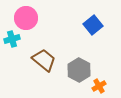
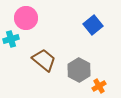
cyan cross: moved 1 px left
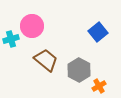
pink circle: moved 6 px right, 8 px down
blue square: moved 5 px right, 7 px down
brown trapezoid: moved 2 px right
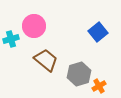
pink circle: moved 2 px right
gray hexagon: moved 4 px down; rotated 15 degrees clockwise
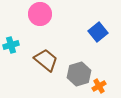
pink circle: moved 6 px right, 12 px up
cyan cross: moved 6 px down
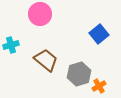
blue square: moved 1 px right, 2 px down
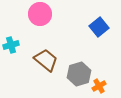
blue square: moved 7 px up
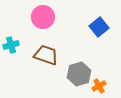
pink circle: moved 3 px right, 3 px down
brown trapezoid: moved 5 px up; rotated 20 degrees counterclockwise
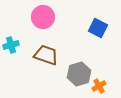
blue square: moved 1 px left, 1 px down; rotated 24 degrees counterclockwise
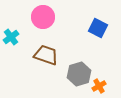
cyan cross: moved 8 px up; rotated 21 degrees counterclockwise
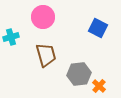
cyan cross: rotated 21 degrees clockwise
brown trapezoid: rotated 55 degrees clockwise
gray hexagon: rotated 10 degrees clockwise
orange cross: rotated 16 degrees counterclockwise
